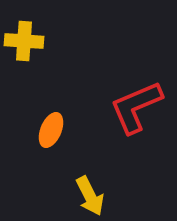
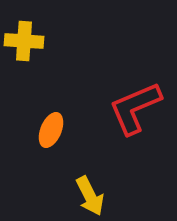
red L-shape: moved 1 px left, 1 px down
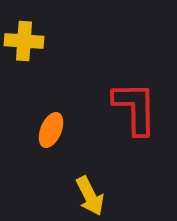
red L-shape: rotated 112 degrees clockwise
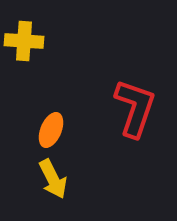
red L-shape: rotated 20 degrees clockwise
yellow arrow: moved 37 px left, 17 px up
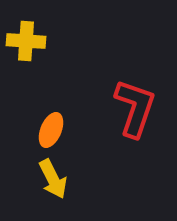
yellow cross: moved 2 px right
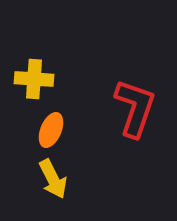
yellow cross: moved 8 px right, 38 px down
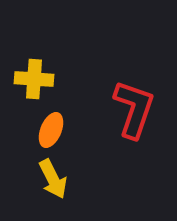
red L-shape: moved 1 px left, 1 px down
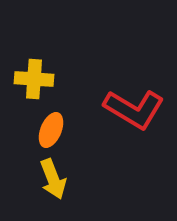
red L-shape: rotated 102 degrees clockwise
yellow arrow: rotated 6 degrees clockwise
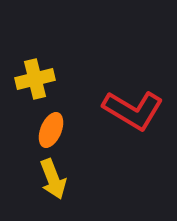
yellow cross: moved 1 px right; rotated 18 degrees counterclockwise
red L-shape: moved 1 px left, 1 px down
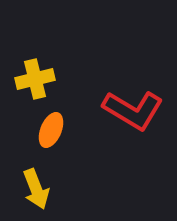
yellow arrow: moved 17 px left, 10 px down
